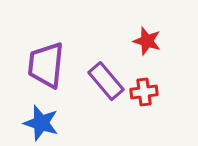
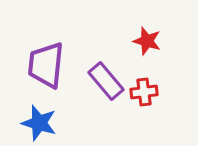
blue star: moved 2 px left
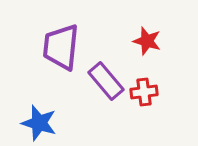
purple trapezoid: moved 15 px right, 18 px up
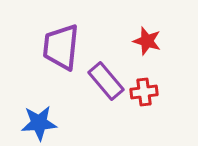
blue star: rotated 21 degrees counterclockwise
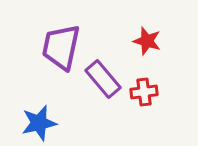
purple trapezoid: rotated 6 degrees clockwise
purple rectangle: moved 3 px left, 2 px up
blue star: rotated 9 degrees counterclockwise
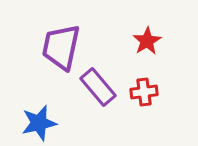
red star: rotated 24 degrees clockwise
purple rectangle: moved 5 px left, 8 px down
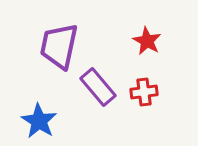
red star: rotated 12 degrees counterclockwise
purple trapezoid: moved 2 px left, 1 px up
blue star: moved 2 px up; rotated 27 degrees counterclockwise
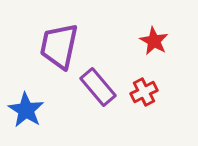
red star: moved 7 px right
red cross: rotated 20 degrees counterclockwise
blue star: moved 13 px left, 11 px up
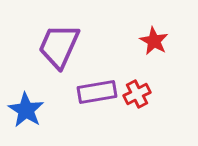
purple trapezoid: rotated 12 degrees clockwise
purple rectangle: moved 1 px left, 5 px down; rotated 60 degrees counterclockwise
red cross: moved 7 px left, 2 px down
